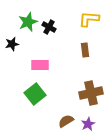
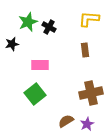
purple star: moved 1 px left
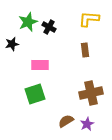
green square: rotated 20 degrees clockwise
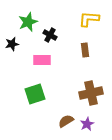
black cross: moved 1 px right, 8 px down
pink rectangle: moved 2 px right, 5 px up
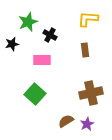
yellow L-shape: moved 1 px left
green square: rotated 30 degrees counterclockwise
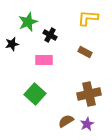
yellow L-shape: moved 1 px up
brown rectangle: moved 2 px down; rotated 56 degrees counterclockwise
pink rectangle: moved 2 px right
brown cross: moved 2 px left, 1 px down
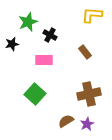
yellow L-shape: moved 4 px right, 3 px up
brown rectangle: rotated 24 degrees clockwise
